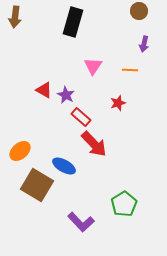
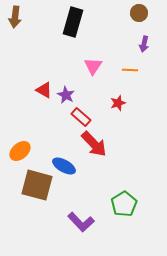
brown circle: moved 2 px down
brown square: rotated 16 degrees counterclockwise
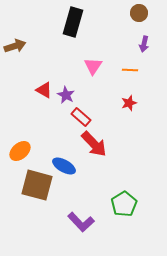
brown arrow: moved 29 px down; rotated 115 degrees counterclockwise
red star: moved 11 px right
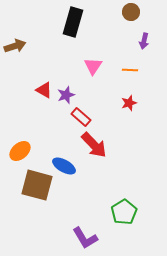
brown circle: moved 8 px left, 1 px up
purple arrow: moved 3 px up
purple star: rotated 24 degrees clockwise
red arrow: moved 1 px down
green pentagon: moved 8 px down
purple L-shape: moved 4 px right, 16 px down; rotated 12 degrees clockwise
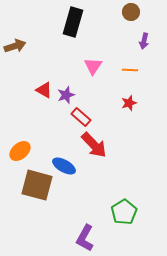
purple L-shape: rotated 60 degrees clockwise
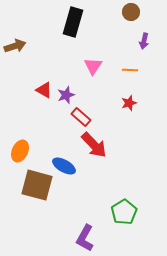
orange ellipse: rotated 25 degrees counterclockwise
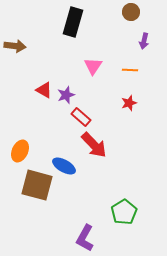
brown arrow: rotated 25 degrees clockwise
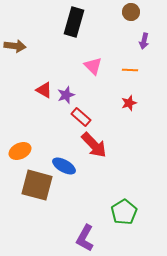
black rectangle: moved 1 px right
pink triangle: rotated 18 degrees counterclockwise
orange ellipse: rotated 40 degrees clockwise
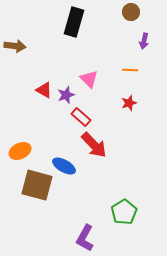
pink triangle: moved 4 px left, 13 px down
